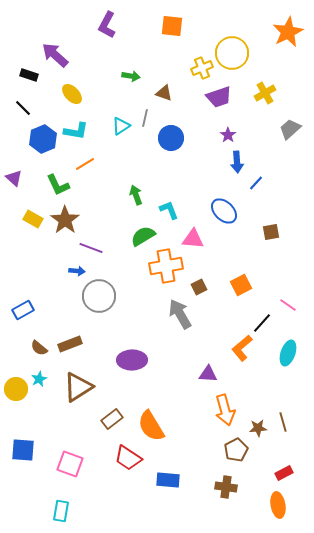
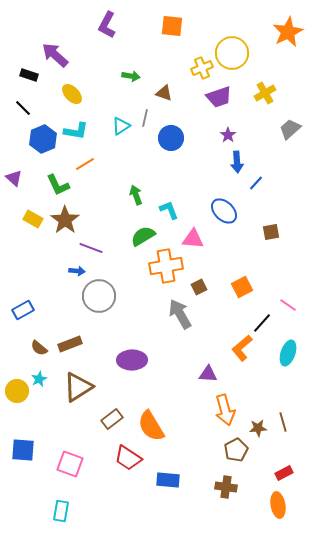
orange square at (241, 285): moved 1 px right, 2 px down
yellow circle at (16, 389): moved 1 px right, 2 px down
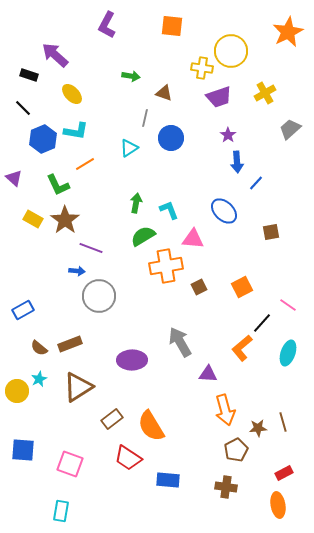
yellow circle at (232, 53): moved 1 px left, 2 px up
yellow cross at (202, 68): rotated 30 degrees clockwise
cyan triangle at (121, 126): moved 8 px right, 22 px down
green arrow at (136, 195): moved 8 px down; rotated 30 degrees clockwise
gray arrow at (180, 314): moved 28 px down
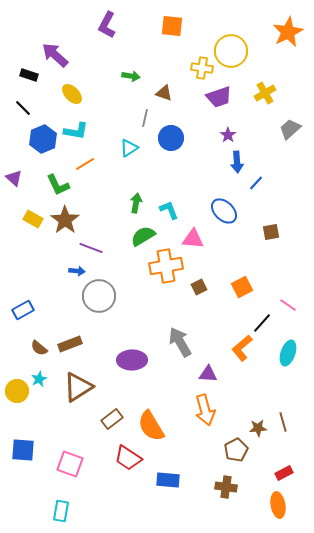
orange arrow at (225, 410): moved 20 px left
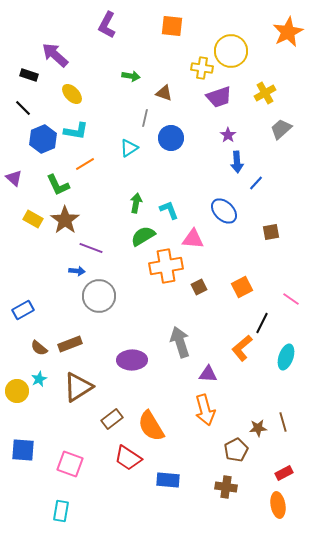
gray trapezoid at (290, 129): moved 9 px left
pink line at (288, 305): moved 3 px right, 6 px up
black line at (262, 323): rotated 15 degrees counterclockwise
gray arrow at (180, 342): rotated 12 degrees clockwise
cyan ellipse at (288, 353): moved 2 px left, 4 px down
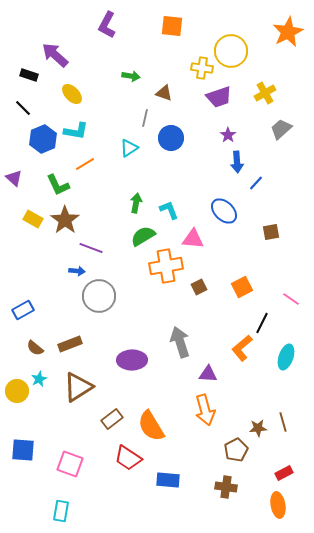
brown semicircle at (39, 348): moved 4 px left
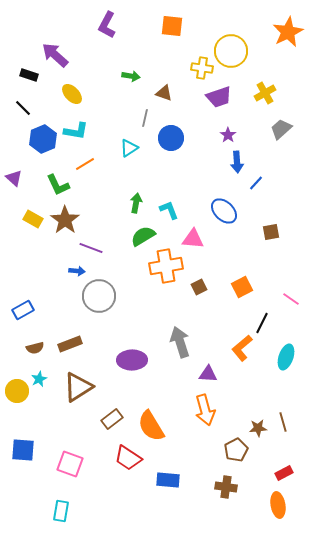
brown semicircle at (35, 348): rotated 54 degrees counterclockwise
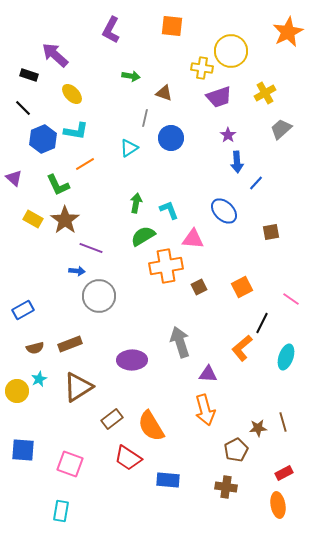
purple L-shape at (107, 25): moved 4 px right, 5 px down
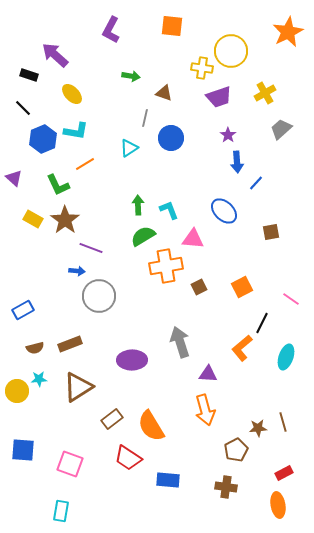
green arrow at (136, 203): moved 2 px right, 2 px down; rotated 12 degrees counterclockwise
cyan star at (39, 379): rotated 21 degrees clockwise
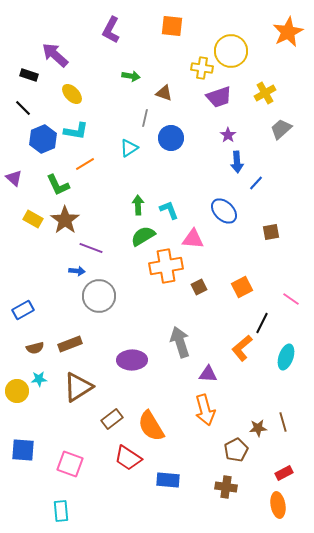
cyan rectangle at (61, 511): rotated 15 degrees counterclockwise
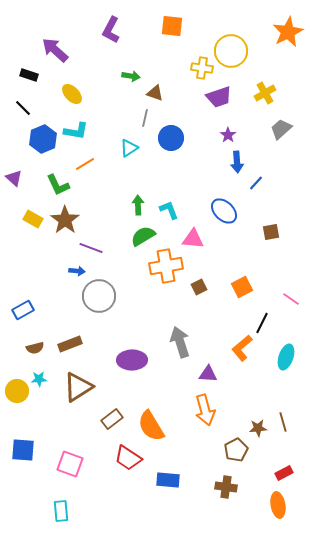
purple arrow at (55, 55): moved 5 px up
brown triangle at (164, 93): moved 9 px left
